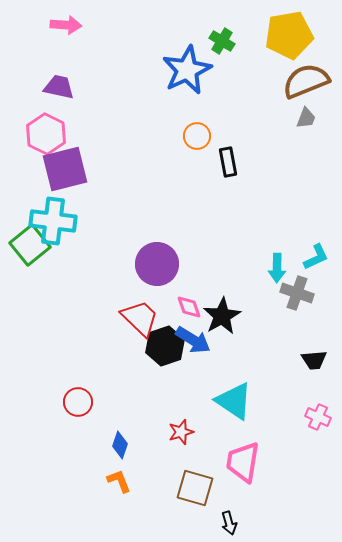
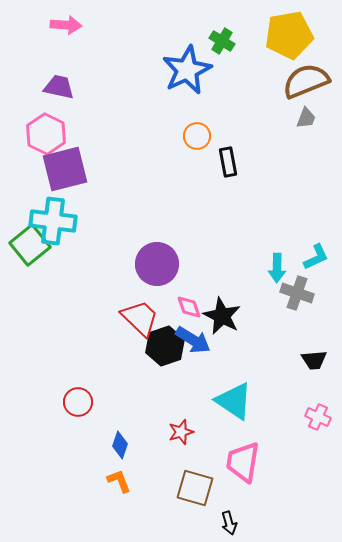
black star: rotated 15 degrees counterclockwise
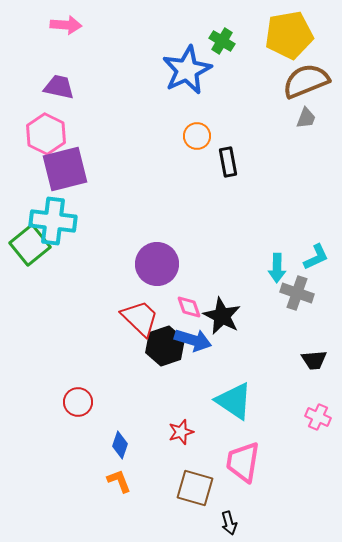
blue arrow: rotated 15 degrees counterclockwise
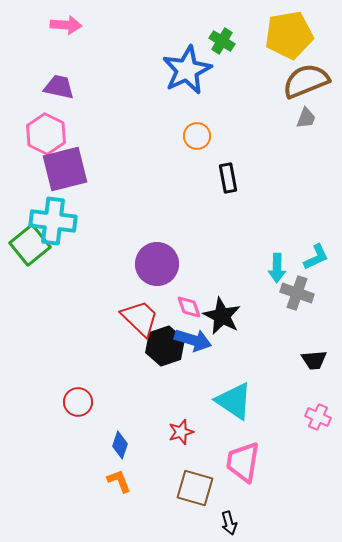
black rectangle: moved 16 px down
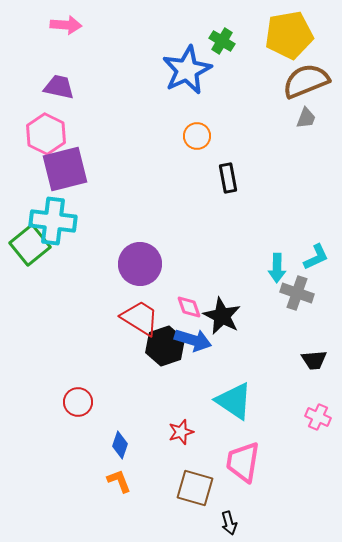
purple circle: moved 17 px left
red trapezoid: rotated 12 degrees counterclockwise
